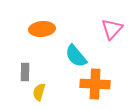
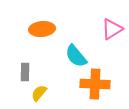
pink triangle: rotated 15 degrees clockwise
yellow semicircle: moved 1 px down; rotated 24 degrees clockwise
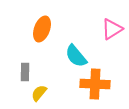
orange ellipse: rotated 65 degrees counterclockwise
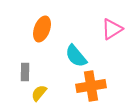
orange cross: moved 4 px left, 2 px down; rotated 12 degrees counterclockwise
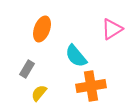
gray rectangle: moved 2 px right, 3 px up; rotated 30 degrees clockwise
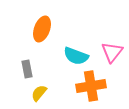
pink triangle: moved 23 px down; rotated 20 degrees counterclockwise
cyan semicircle: rotated 30 degrees counterclockwise
gray rectangle: rotated 42 degrees counterclockwise
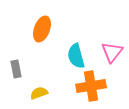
cyan semicircle: rotated 55 degrees clockwise
gray rectangle: moved 11 px left
yellow semicircle: rotated 30 degrees clockwise
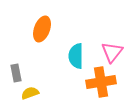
cyan semicircle: rotated 15 degrees clockwise
gray rectangle: moved 4 px down
orange cross: moved 10 px right, 4 px up
yellow semicircle: moved 9 px left
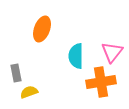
yellow semicircle: moved 1 px left, 1 px up
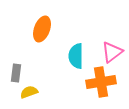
pink triangle: rotated 15 degrees clockwise
gray rectangle: rotated 18 degrees clockwise
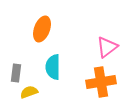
pink triangle: moved 5 px left, 5 px up
cyan semicircle: moved 23 px left, 11 px down
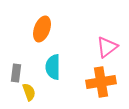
yellow semicircle: rotated 90 degrees clockwise
